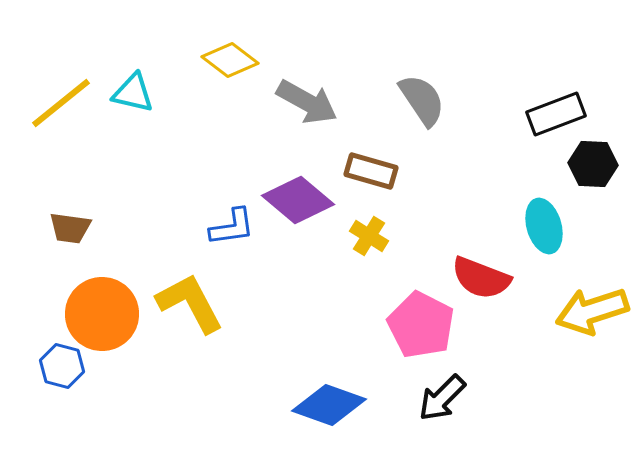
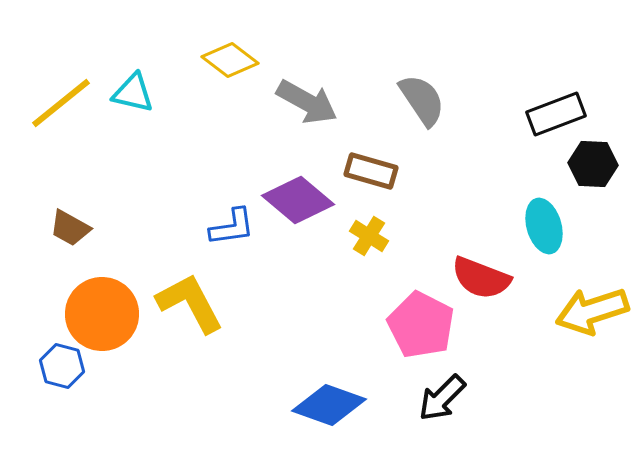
brown trapezoid: rotated 21 degrees clockwise
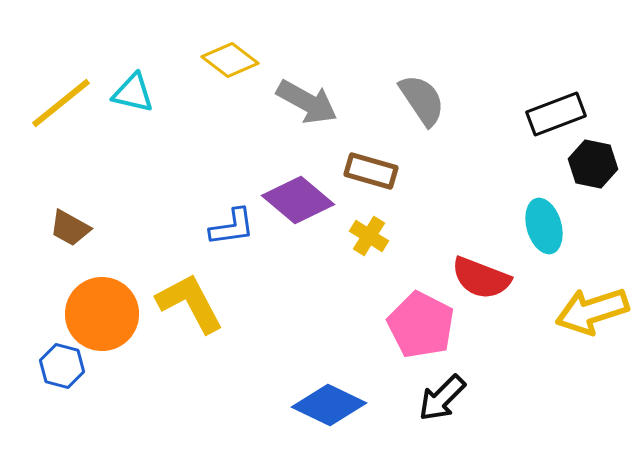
black hexagon: rotated 9 degrees clockwise
blue diamond: rotated 6 degrees clockwise
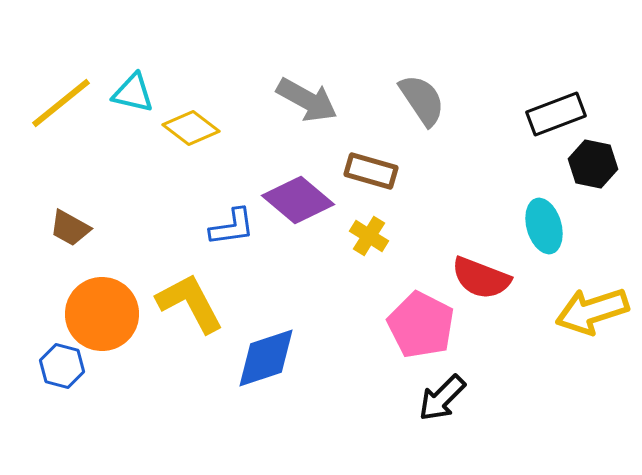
yellow diamond: moved 39 px left, 68 px down
gray arrow: moved 2 px up
blue diamond: moved 63 px left, 47 px up; rotated 44 degrees counterclockwise
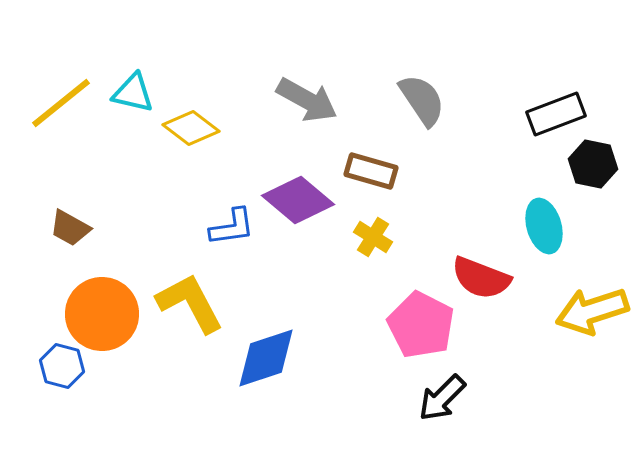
yellow cross: moved 4 px right, 1 px down
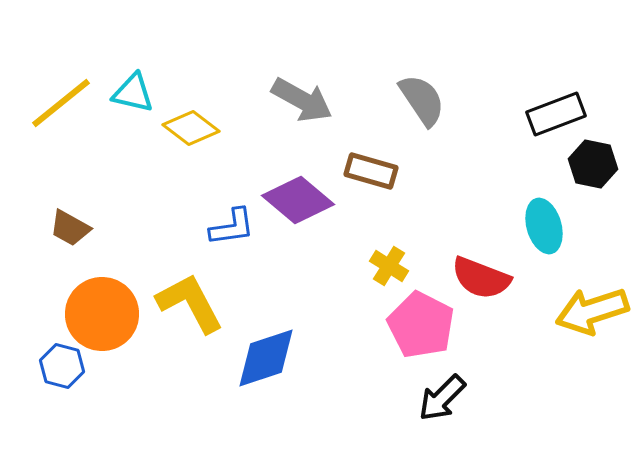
gray arrow: moved 5 px left
yellow cross: moved 16 px right, 29 px down
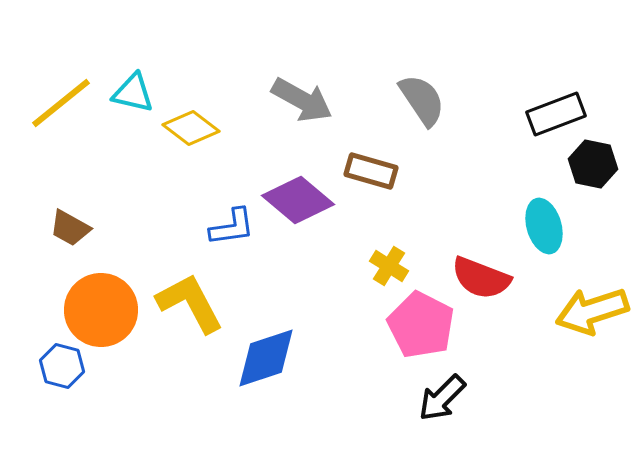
orange circle: moved 1 px left, 4 px up
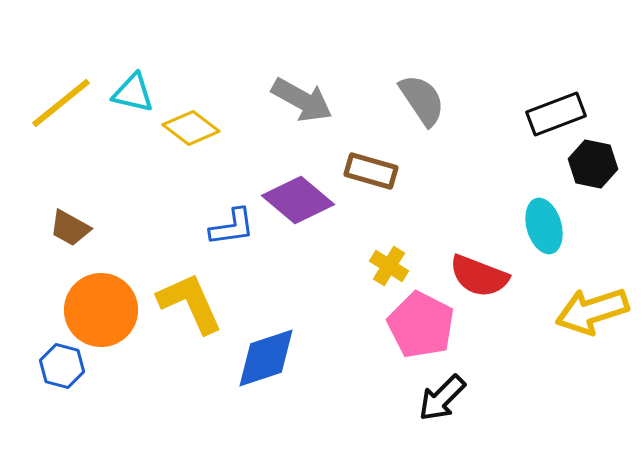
red semicircle: moved 2 px left, 2 px up
yellow L-shape: rotated 4 degrees clockwise
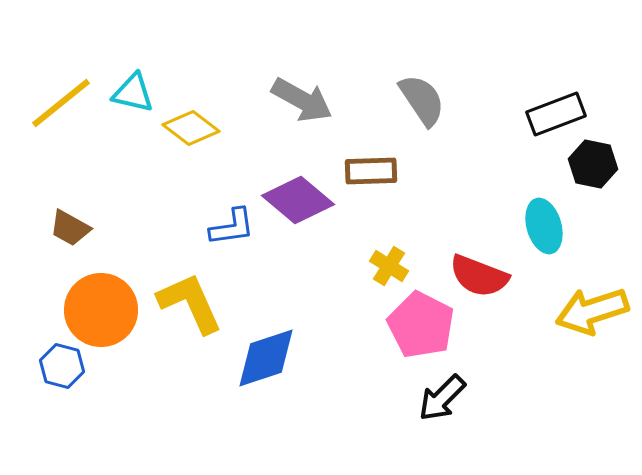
brown rectangle: rotated 18 degrees counterclockwise
